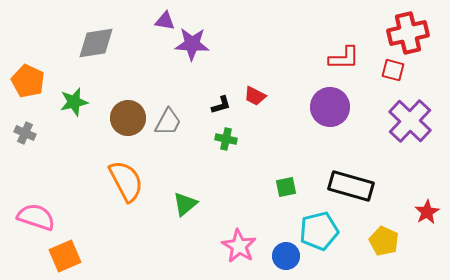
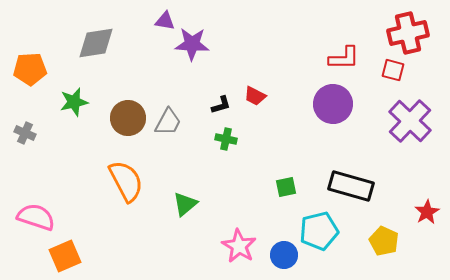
orange pentagon: moved 2 px right, 12 px up; rotated 28 degrees counterclockwise
purple circle: moved 3 px right, 3 px up
blue circle: moved 2 px left, 1 px up
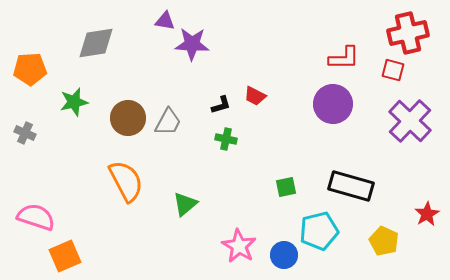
red star: moved 2 px down
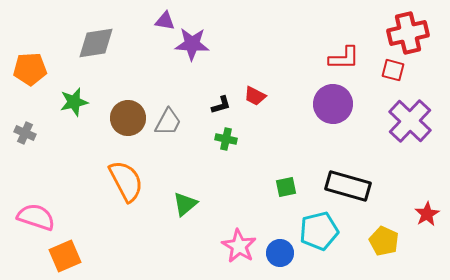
black rectangle: moved 3 px left
blue circle: moved 4 px left, 2 px up
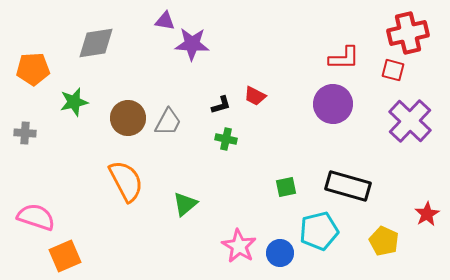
orange pentagon: moved 3 px right
gray cross: rotated 20 degrees counterclockwise
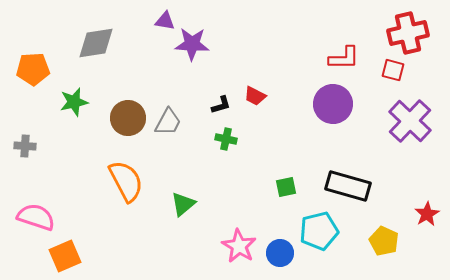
gray cross: moved 13 px down
green triangle: moved 2 px left
